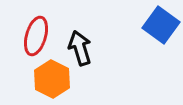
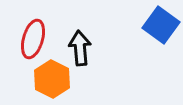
red ellipse: moved 3 px left, 3 px down
black arrow: rotated 12 degrees clockwise
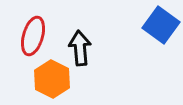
red ellipse: moved 3 px up
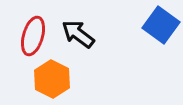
black arrow: moved 2 px left, 14 px up; rotated 48 degrees counterclockwise
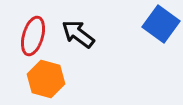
blue square: moved 1 px up
orange hexagon: moved 6 px left; rotated 12 degrees counterclockwise
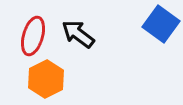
orange hexagon: rotated 18 degrees clockwise
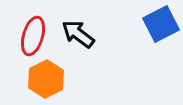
blue square: rotated 27 degrees clockwise
